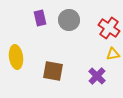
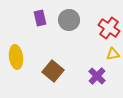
brown square: rotated 30 degrees clockwise
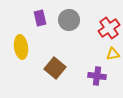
red cross: rotated 20 degrees clockwise
yellow ellipse: moved 5 px right, 10 px up
brown square: moved 2 px right, 3 px up
purple cross: rotated 36 degrees counterclockwise
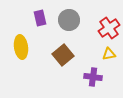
yellow triangle: moved 4 px left
brown square: moved 8 px right, 13 px up; rotated 10 degrees clockwise
purple cross: moved 4 px left, 1 px down
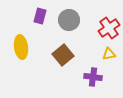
purple rectangle: moved 2 px up; rotated 28 degrees clockwise
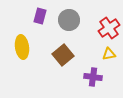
yellow ellipse: moved 1 px right
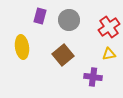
red cross: moved 1 px up
